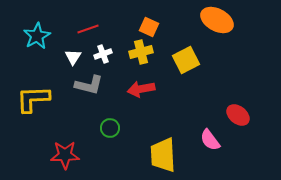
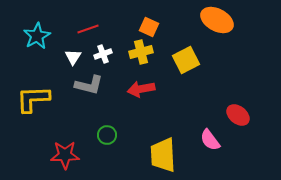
green circle: moved 3 px left, 7 px down
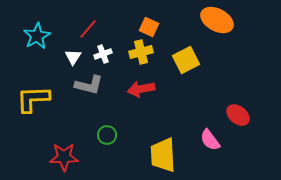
red line: rotated 30 degrees counterclockwise
red star: moved 1 px left, 2 px down
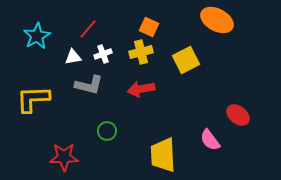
white triangle: rotated 48 degrees clockwise
green circle: moved 4 px up
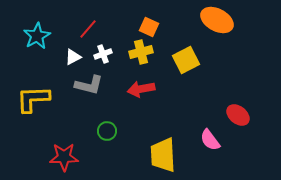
white triangle: rotated 18 degrees counterclockwise
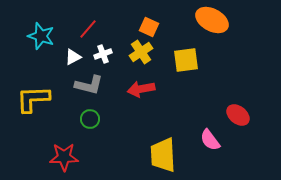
orange ellipse: moved 5 px left
cyan star: moved 4 px right; rotated 24 degrees counterclockwise
yellow cross: rotated 20 degrees counterclockwise
yellow square: rotated 20 degrees clockwise
green circle: moved 17 px left, 12 px up
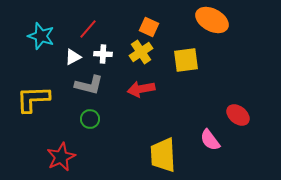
white cross: rotated 24 degrees clockwise
red star: moved 3 px left; rotated 24 degrees counterclockwise
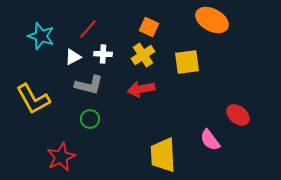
yellow cross: moved 2 px right, 3 px down
yellow square: moved 1 px right, 2 px down
yellow L-shape: rotated 117 degrees counterclockwise
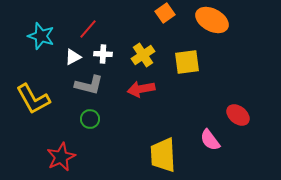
orange square: moved 16 px right, 14 px up; rotated 30 degrees clockwise
